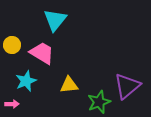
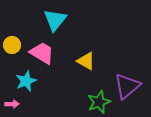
yellow triangle: moved 17 px right, 24 px up; rotated 36 degrees clockwise
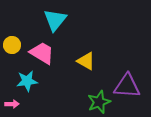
cyan star: moved 1 px right; rotated 15 degrees clockwise
purple triangle: rotated 44 degrees clockwise
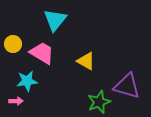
yellow circle: moved 1 px right, 1 px up
purple triangle: rotated 12 degrees clockwise
pink arrow: moved 4 px right, 3 px up
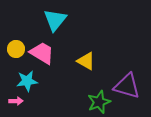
yellow circle: moved 3 px right, 5 px down
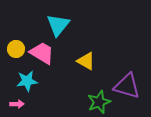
cyan triangle: moved 3 px right, 5 px down
pink arrow: moved 1 px right, 3 px down
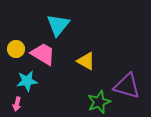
pink trapezoid: moved 1 px right, 1 px down
pink arrow: rotated 104 degrees clockwise
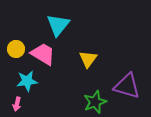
yellow triangle: moved 2 px right, 2 px up; rotated 36 degrees clockwise
green star: moved 4 px left
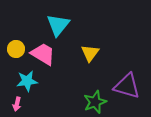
yellow triangle: moved 2 px right, 6 px up
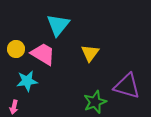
pink arrow: moved 3 px left, 3 px down
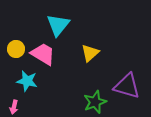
yellow triangle: rotated 12 degrees clockwise
cyan star: rotated 20 degrees clockwise
